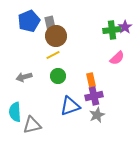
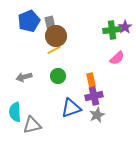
yellow line: moved 1 px right, 5 px up
blue triangle: moved 1 px right, 2 px down
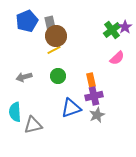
blue pentagon: moved 2 px left
green cross: rotated 30 degrees counterclockwise
gray triangle: moved 1 px right
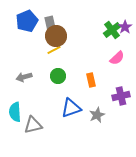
purple cross: moved 27 px right
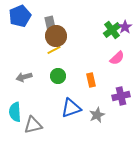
blue pentagon: moved 7 px left, 5 px up
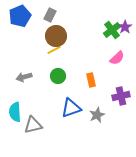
gray rectangle: moved 8 px up; rotated 40 degrees clockwise
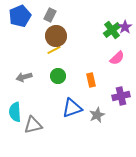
blue triangle: moved 1 px right
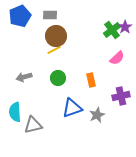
gray rectangle: rotated 64 degrees clockwise
green circle: moved 2 px down
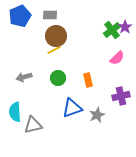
orange rectangle: moved 3 px left
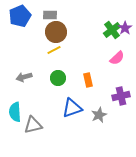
purple star: moved 1 px down
brown circle: moved 4 px up
gray star: moved 2 px right
